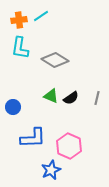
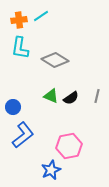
gray line: moved 2 px up
blue L-shape: moved 10 px left, 3 px up; rotated 36 degrees counterclockwise
pink hexagon: rotated 25 degrees clockwise
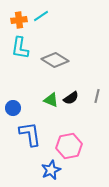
green triangle: moved 4 px down
blue circle: moved 1 px down
blue L-shape: moved 7 px right, 1 px up; rotated 60 degrees counterclockwise
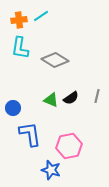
blue star: rotated 30 degrees counterclockwise
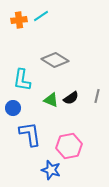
cyan L-shape: moved 2 px right, 32 px down
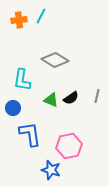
cyan line: rotated 28 degrees counterclockwise
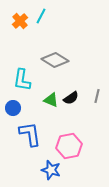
orange cross: moved 1 px right, 1 px down; rotated 35 degrees counterclockwise
